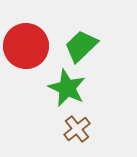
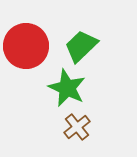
brown cross: moved 2 px up
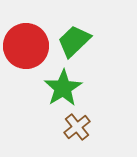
green trapezoid: moved 7 px left, 5 px up
green star: moved 4 px left; rotated 15 degrees clockwise
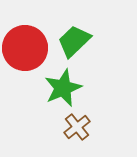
red circle: moved 1 px left, 2 px down
green star: rotated 9 degrees clockwise
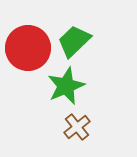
red circle: moved 3 px right
green star: moved 3 px right, 2 px up
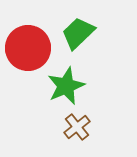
green trapezoid: moved 4 px right, 8 px up
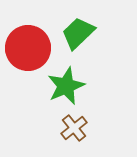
brown cross: moved 3 px left, 1 px down
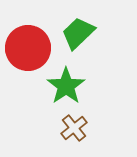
green star: rotated 12 degrees counterclockwise
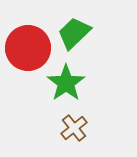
green trapezoid: moved 4 px left
green star: moved 3 px up
